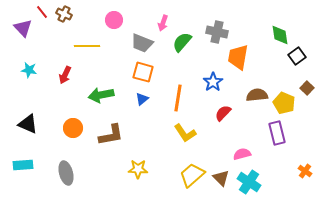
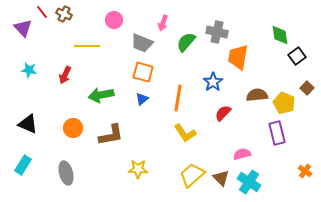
green semicircle: moved 4 px right
cyan rectangle: rotated 54 degrees counterclockwise
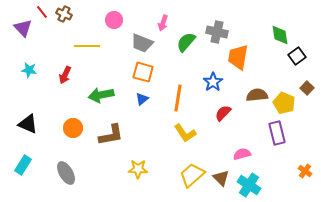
gray ellipse: rotated 15 degrees counterclockwise
cyan cross: moved 3 px down
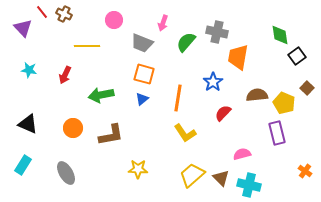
orange square: moved 1 px right, 2 px down
cyan cross: rotated 20 degrees counterclockwise
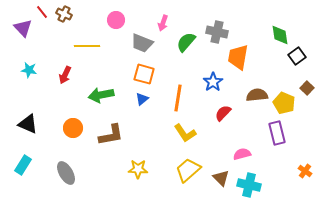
pink circle: moved 2 px right
yellow trapezoid: moved 4 px left, 5 px up
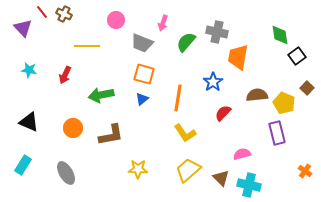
black triangle: moved 1 px right, 2 px up
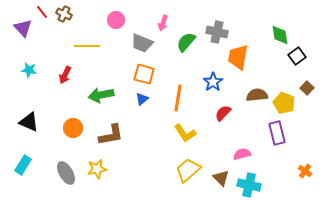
yellow star: moved 41 px left; rotated 12 degrees counterclockwise
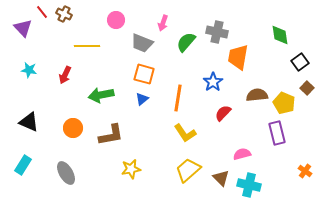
black square: moved 3 px right, 6 px down
yellow star: moved 34 px right
